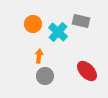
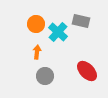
orange circle: moved 3 px right
orange arrow: moved 2 px left, 4 px up
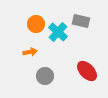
orange arrow: moved 7 px left; rotated 72 degrees clockwise
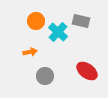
orange circle: moved 3 px up
red ellipse: rotated 10 degrees counterclockwise
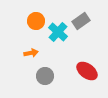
gray rectangle: rotated 48 degrees counterclockwise
orange arrow: moved 1 px right, 1 px down
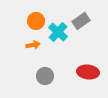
orange arrow: moved 2 px right, 8 px up
red ellipse: moved 1 px right, 1 px down; rotated 30 degrees counterclockwise
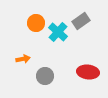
orange circle: moved 2 px down
orange arrow: moved 10 px left, 14 px down
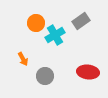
cyan cross: moved 3 px left, 3 px down; rotated 18 degrees clockwise
orange arrow: rotated 72 degrees clockwise
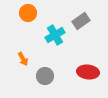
orange circle: moved 8 px left, 10 px up
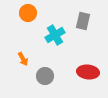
gray rectangle: moved 2 px right; rotated 42 degrees counterclockwise
